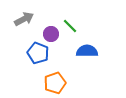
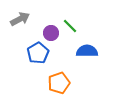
gray arrow: moved 4 px left
purple circle: moved 1 px up
blue pentagon: rotated 20 degrees clockwise
orange pentagon: moved 4 px right
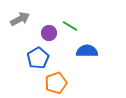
green line: rotated 14 degrees counterclockwise
purple circle: moved 2 px left
blue pentagon: moved 5 px down
orange pentagon: moved 3 px left
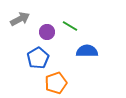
purple circle: moved 2 px left, 1 px up
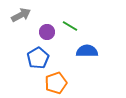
gray arrow: moved 1 px right, 4 px up
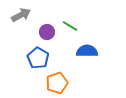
blue pentagon: rotated 10 degrees counterclockwise
orange pentagon: moved 1 px right
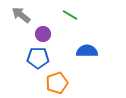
gray arrow: rotated 114 degrees counterclockwise
green line: moved 11 px up
purple circle: moved 4 px left, 2 px down
blue pentagon: rotated 30 degrees counterclockwise
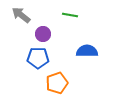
green line: rotated 21 degrees counterclockwise
